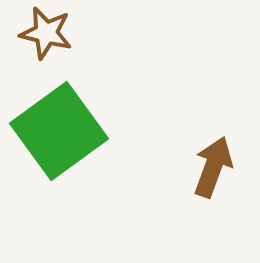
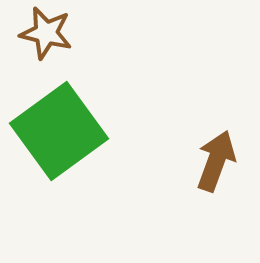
brown arrow: moved 3 px right, 6 px up
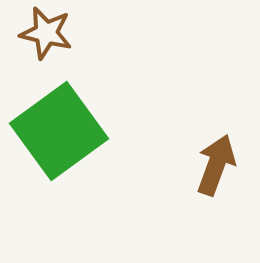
brown arrow: moved 4 px down
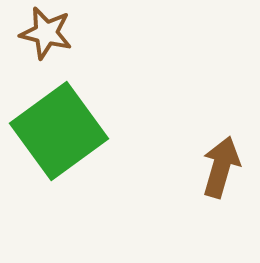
brown arrow: moved 5 px right, 2 px down; rotated 4 degrees counterclockwise
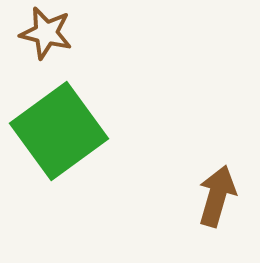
brown arrow: moved 4 px left, 29 px down
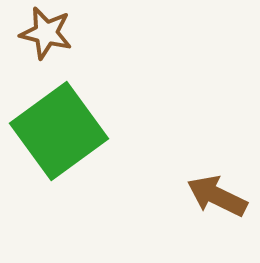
brown arrow: rotated 80 degrees counterclockwise
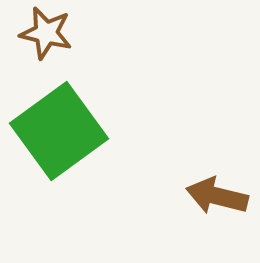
brown arrow: rotated 12 degrees counterclockwise
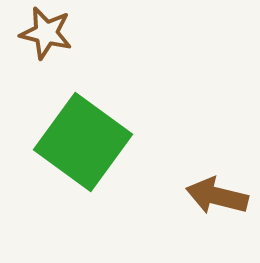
green square: moved 24 px right, 11 px down; rotated 18 degrees counterclockwise
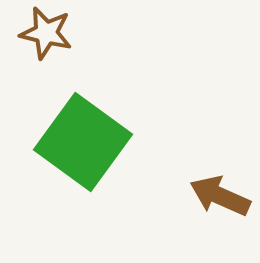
brown arrow: moved 3 px right; rotated 10 degrees clockwise
